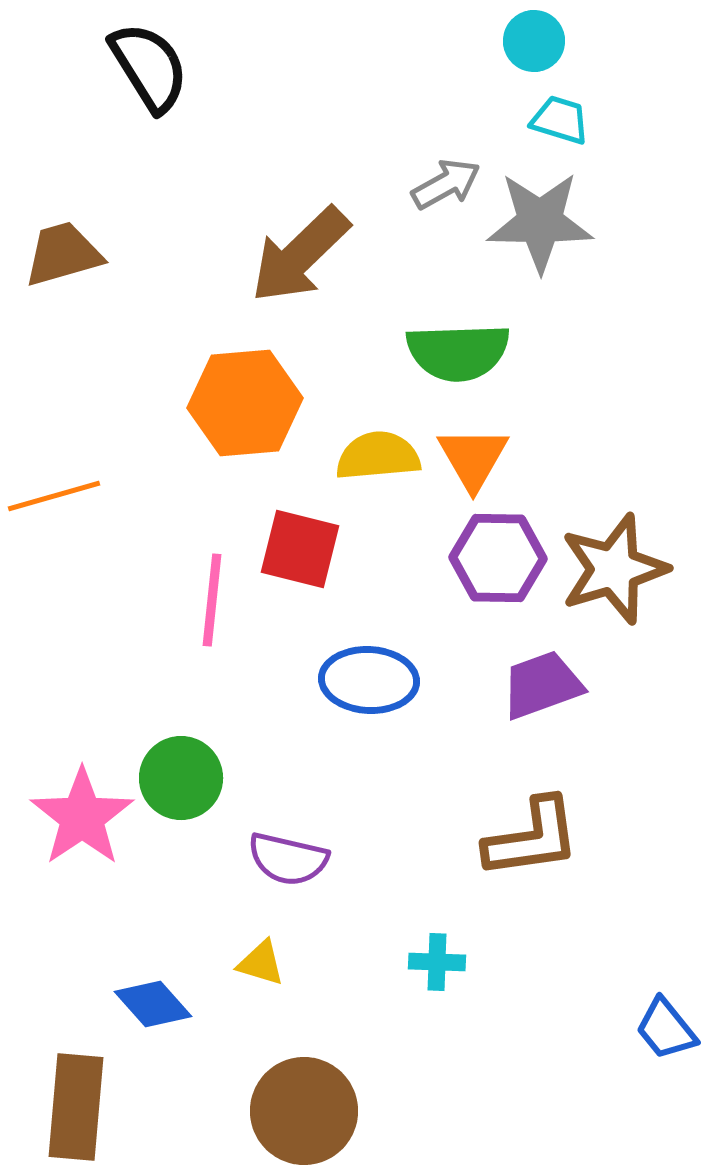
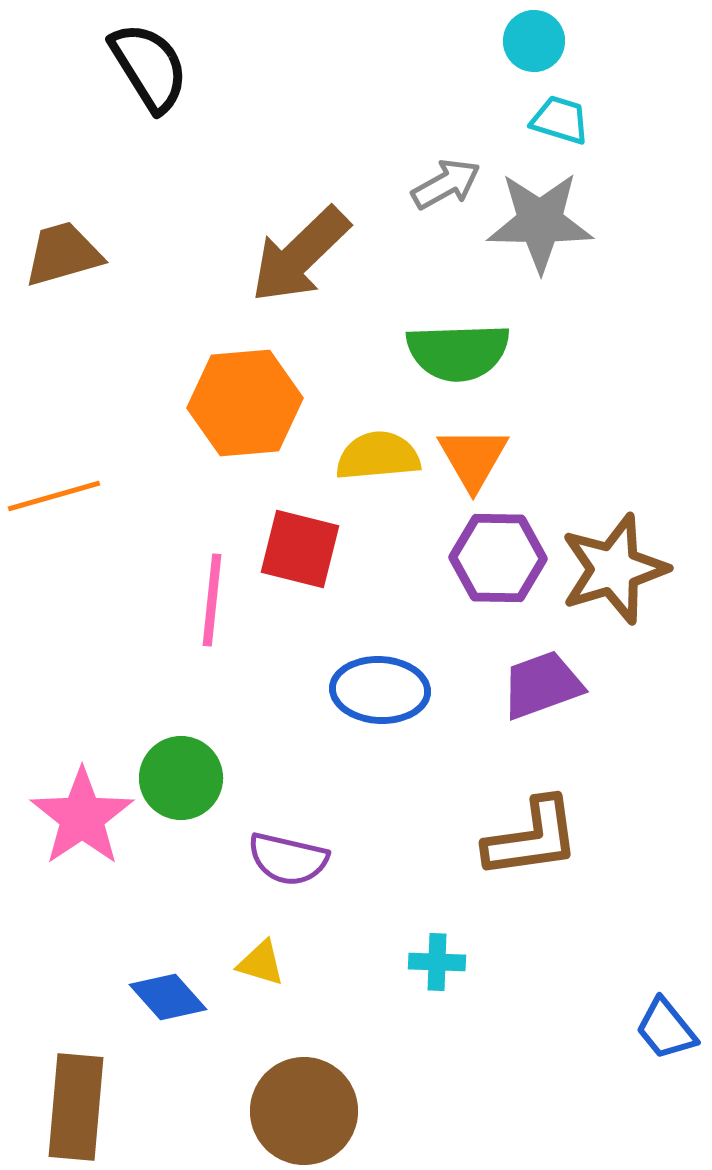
blue ellipse: moved 11 px right, 10 px down
blue diamond: moved 15 px right, 7 px up
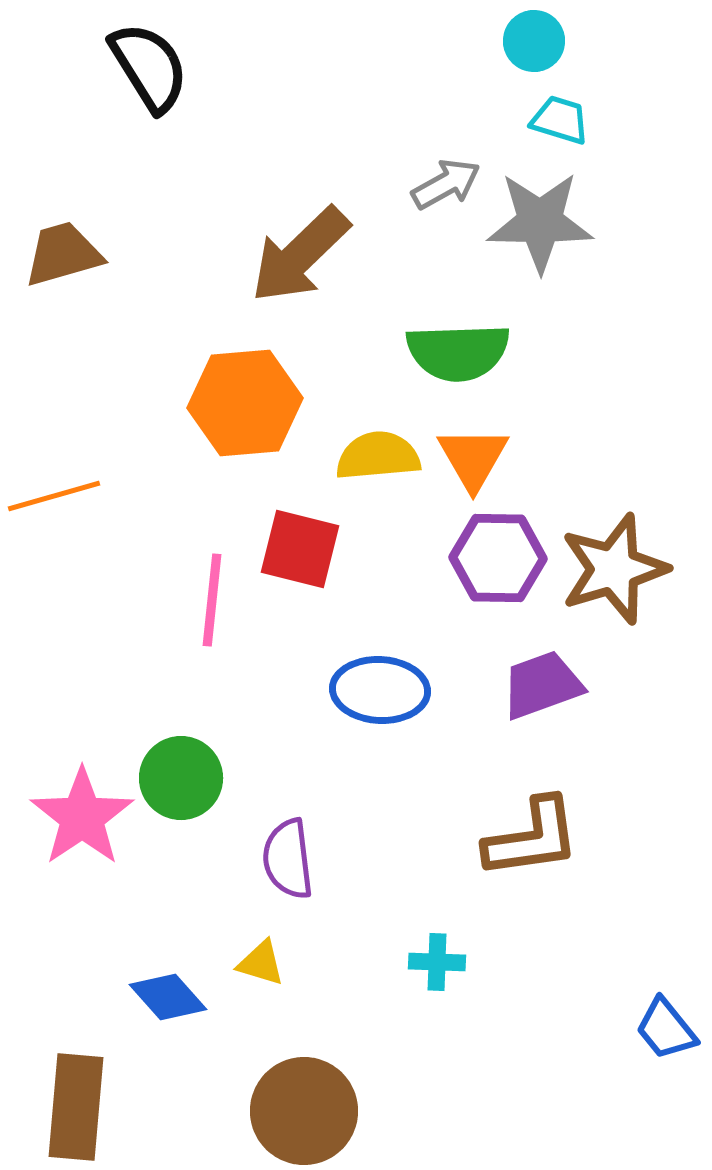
purple semicircle: rotated 70 degrees clockwise
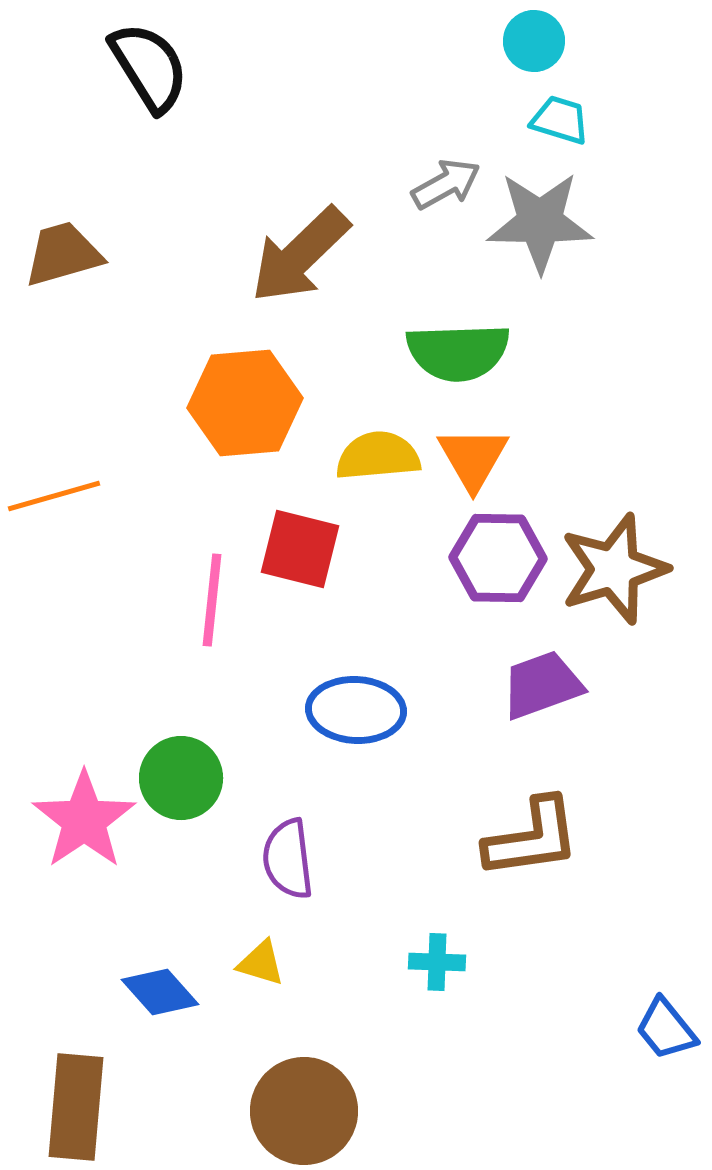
blue ellipse: moved 24 px left, 20 px down
pink star: moved 2 px right, 3 px down
blue diamond: moved 8 px left, 5 px up
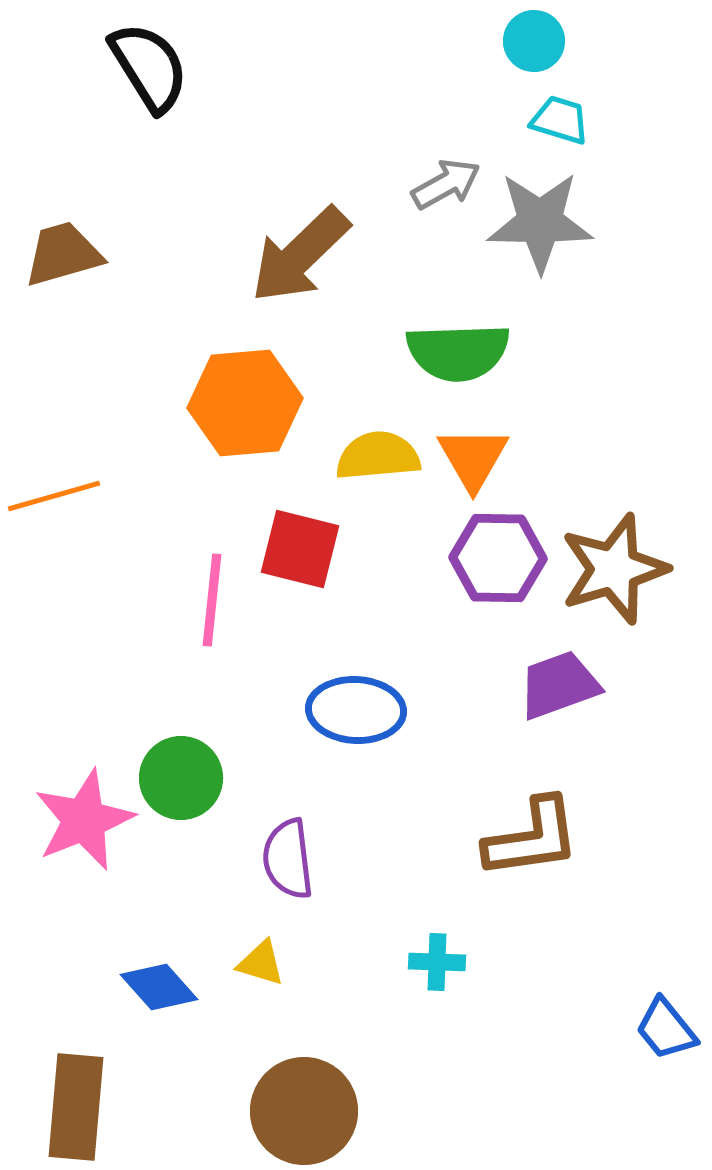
purple trapezoid: moved 17 px right
pink star: rotated 12 degrees clockwise
blue diamond: moved 1 px left, 5 px up
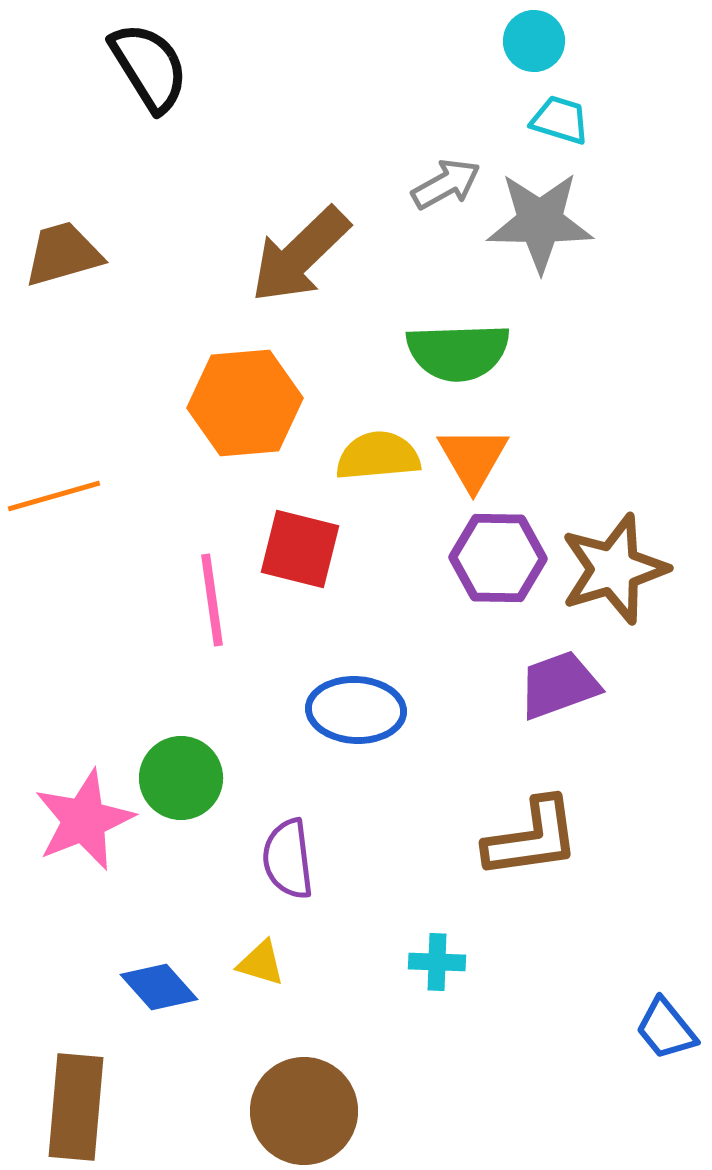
pink line: rotated 14 degrees counterclockwise
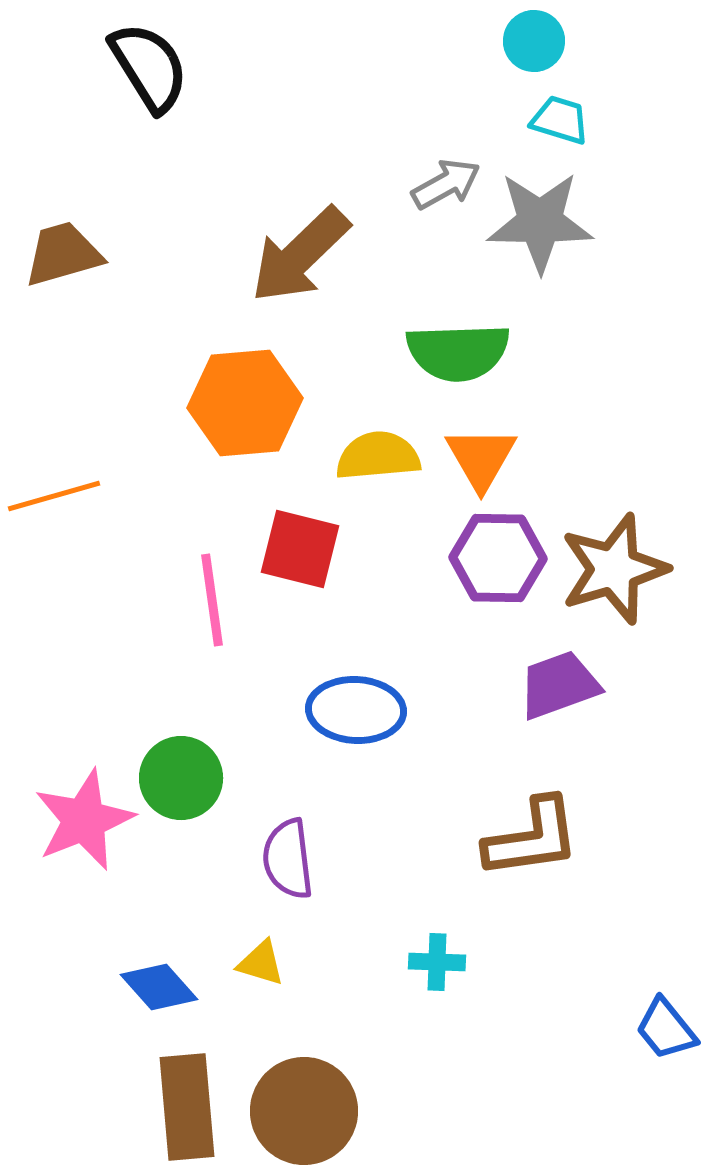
orange triangle: moved 8 px right
brown rectangle: moved 111 px right; rotated 10 degrees counterclockwise
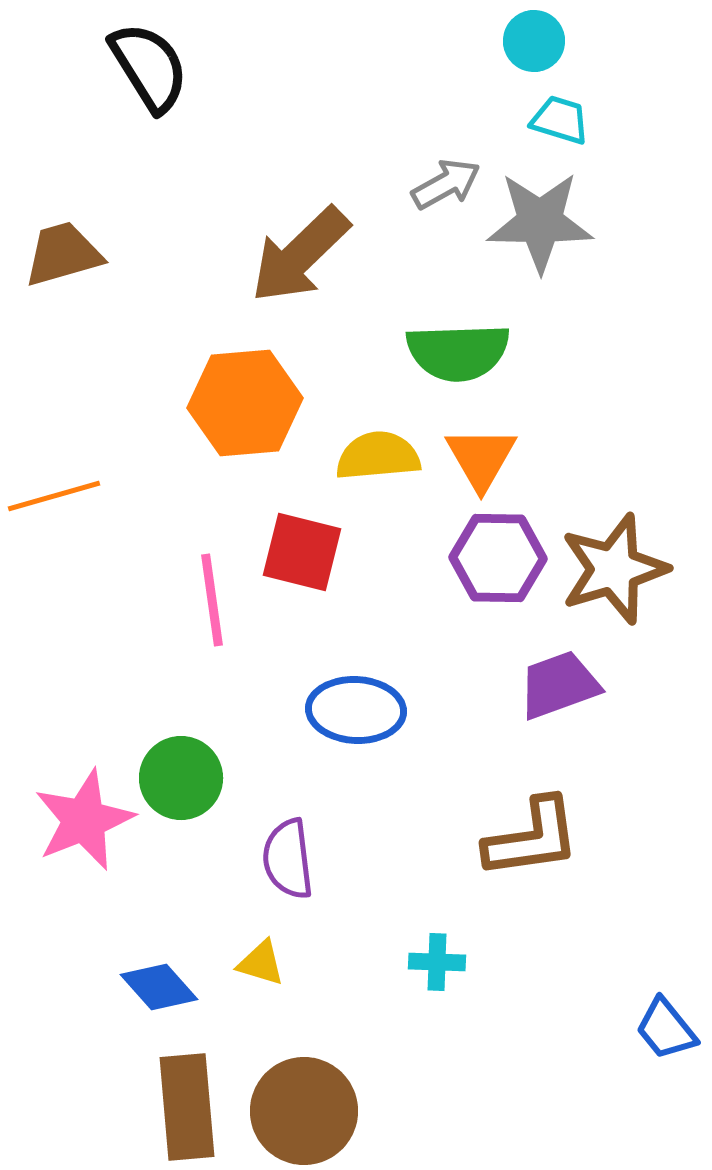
red square: moved 2 px right, 3 px down
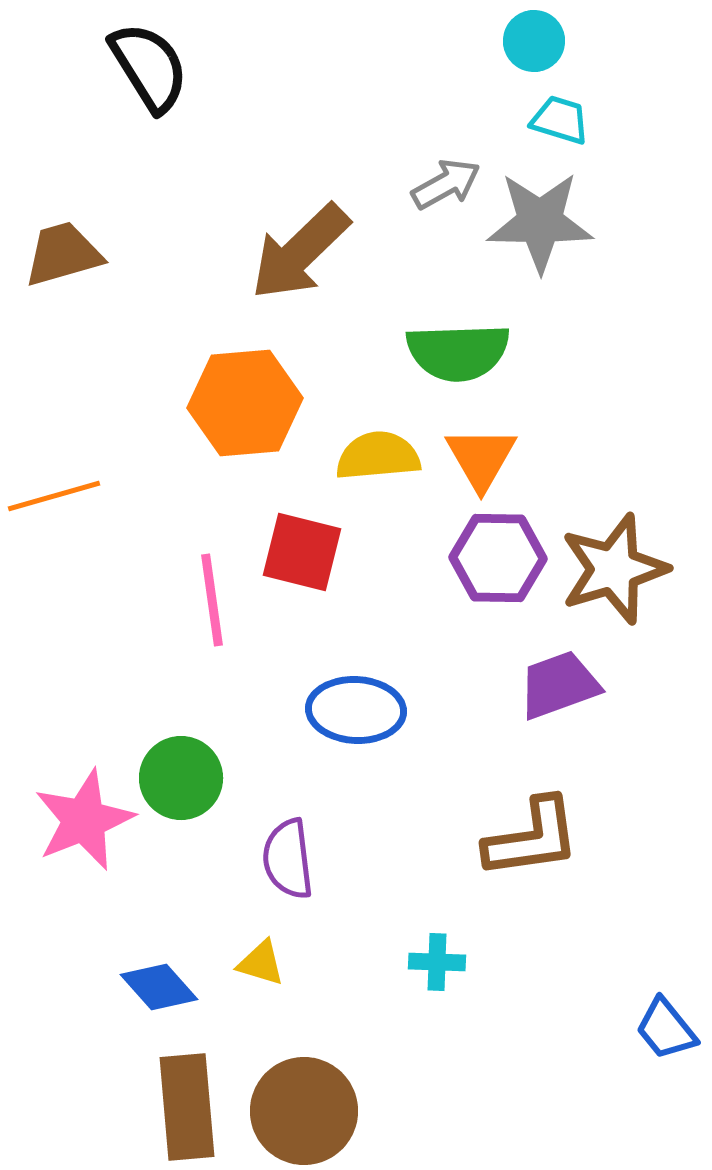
brown arrow: moved 3 px up
